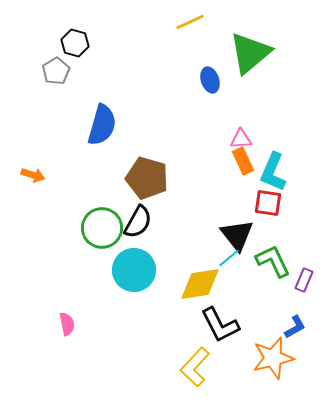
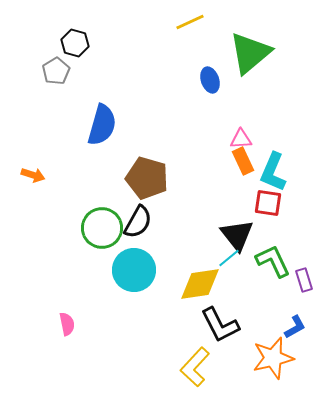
purple rectangle: rotated 40 degrees counterclockwise
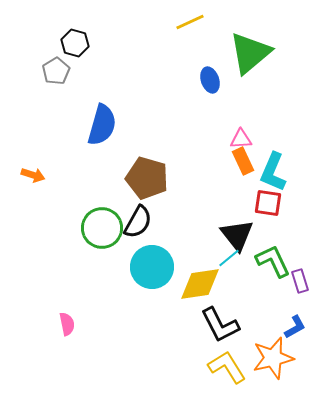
cyan circle: moved 18 px right, 3 px up
purple rectangle: moved 4 px left, 1 px down
yellow L-shape: moved 32 px right; rotated 105 degrees clockwise
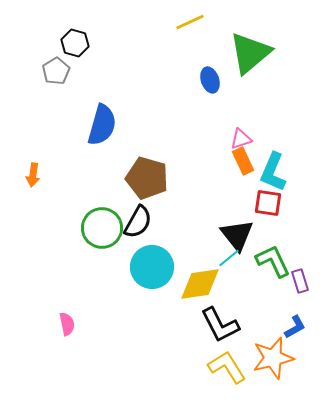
pink triangle: rotated 15 degrees counterclockwise
orange arrow: rotated 80 degrees clockwise
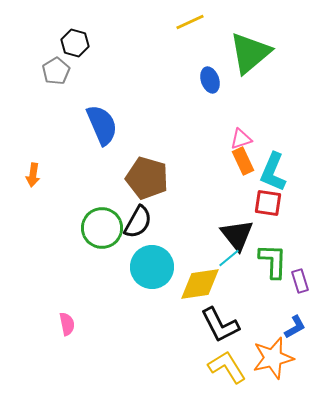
blue semicircle: rotated 39 degrees counterclockwise
green L-shape: rotated 27 degrees clockwise
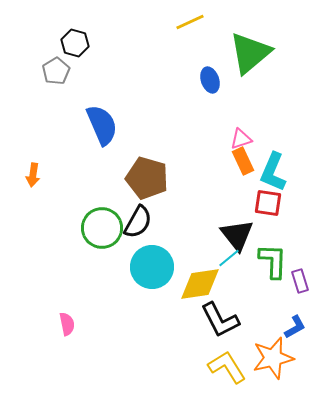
black L-shape: moved 5 px up
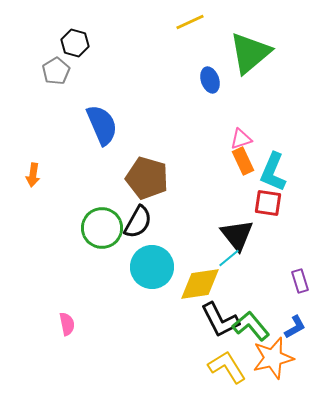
green L-shape: moved 22 px left, 65 px down; rotated 42 degrees counterclockwise
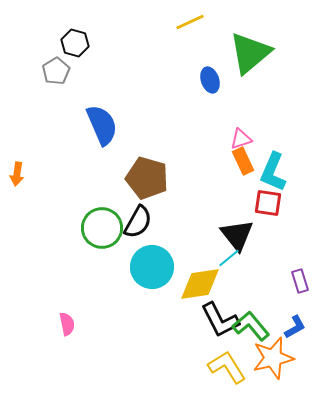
orange arrow: moved 16 px left, 1 px up
